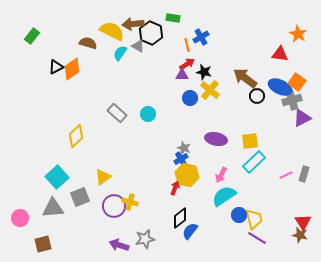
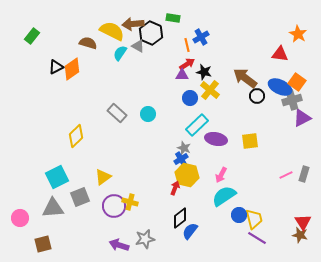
cyan rectangle at (254, 162): moved 57 px left, 37 px up
cyan square at (57, 177): rotated 15 degrees clockwise
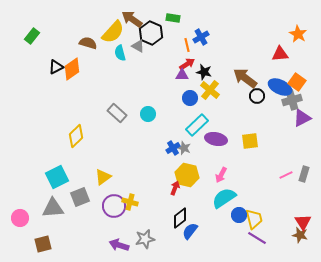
brown arrow at (133, 24): moved 1 px left, 5 px up; rotated 40 degrees clockwise
yellow semicircle at (112, 31): moved 1 px right, 1 px down; rotated 105 degrees clockwise
cyan semicircle at (120, 53): rotated 49 degrees counterclockwise
red triangle at (280, 54): rotated 12 degrees counterclockwise
blue cross at (181, 159): moved 8 px left, 11 px up
cyan semicircle at (224, 196): moved 2 px down
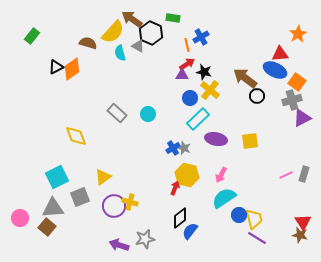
orange star at (298, 34): rotated 12 degrees clockwise
blue ellipse at (280, 87): moved 5 px left, 17 px up
cyan rectangle at (197, 125): moved 1 px right, 6 px up
yellow diamond at (76, 136): rotated 65 degrees counterclockwise
brown square at (43, 244): moved 4 px right, 17 px up; rotated 36 degrees counterclockwise
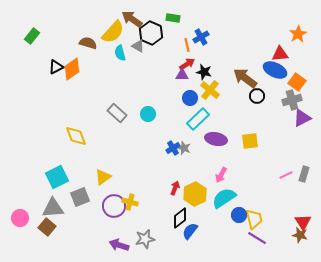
yellow hexagon at (187, 175): moved 8 px right, 19 px down; rotated 20 degrees clockwise
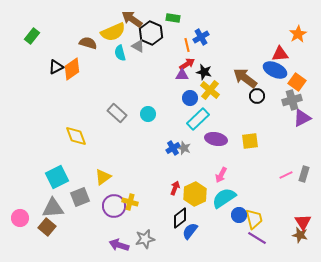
yellow semicircle at (113, 32): rotated 25 degrees clockwise
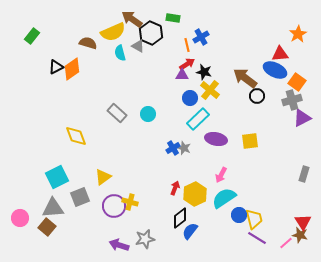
pink line at (286, 175): moved 68 px down; rotated 16 degrees counterclockwise
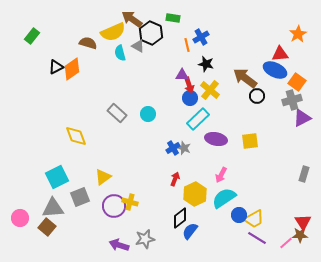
red arrow at (187, 64): moved 2 px right, 21 px down; rotated 105 degrees clockwise
black star at (204, 72): moved 2 px right, 8 px up
red arrow at (175, 188): moved 9 px up
yellow trapezoid at (254, 219): rotated 75 degrees clockwise
brown star at (300, 235): rotated 14 degrees counterclockwise
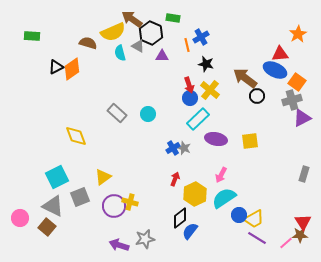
green rectangle at (32, 36): rotated 56 degrees clockwise
purple triangle at (182, 75): moved 20 px left, 19 px up
gray triangle at (53, 208): moved 2 px up; rotated 30 degrees clockwise
